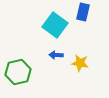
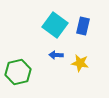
blue rectangle: moved 14 px down
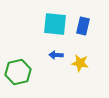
cyan square: moved 1 px up; rotated 30 degrees counterclockwise
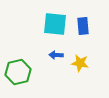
blue rectangle: rotated 18 degrees counterclockwise
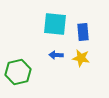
blue rectangle: moved 6 px down
yellow star: moved 1 px right, 5 px up
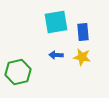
cyan square: moved 1 px right, 2 px up; rotated 15 degrees counterclockwise
yellow star: moved 1 px right, 1 px up
